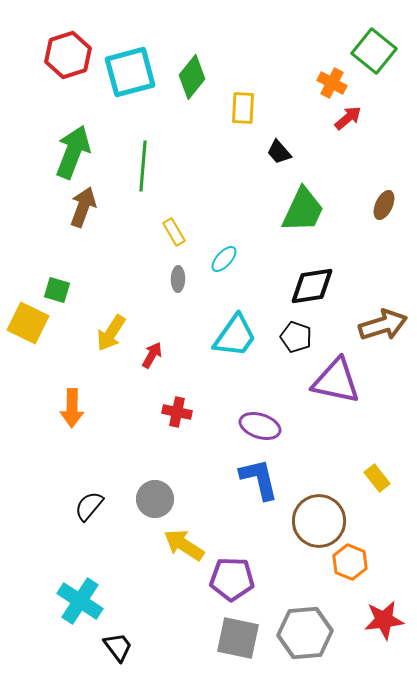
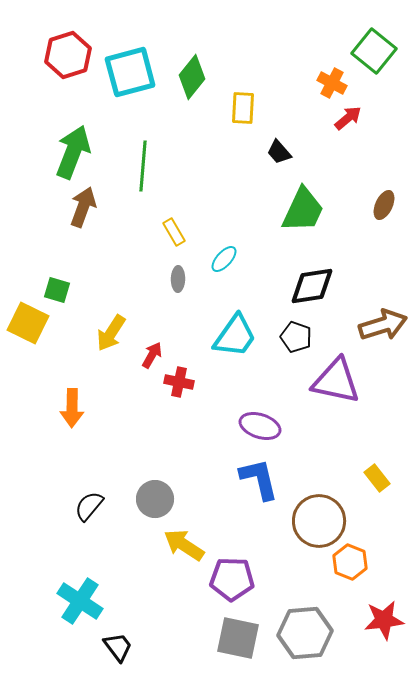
red cross at (177, 412): moved 2 px right, 30 px up
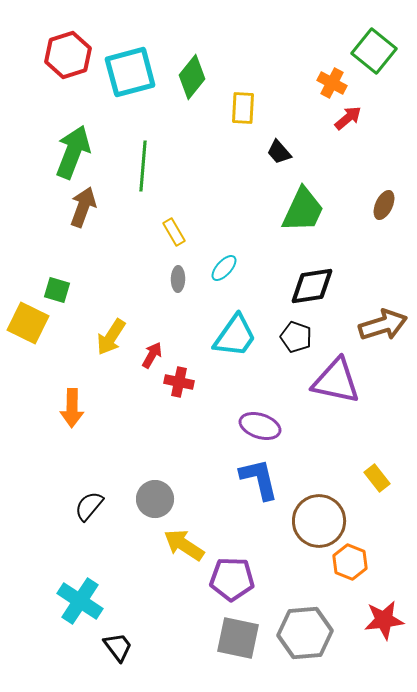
cyan ellipse at (224, 259): moved 9 px down
yellow arrow at (111, 333): moved 4 px down
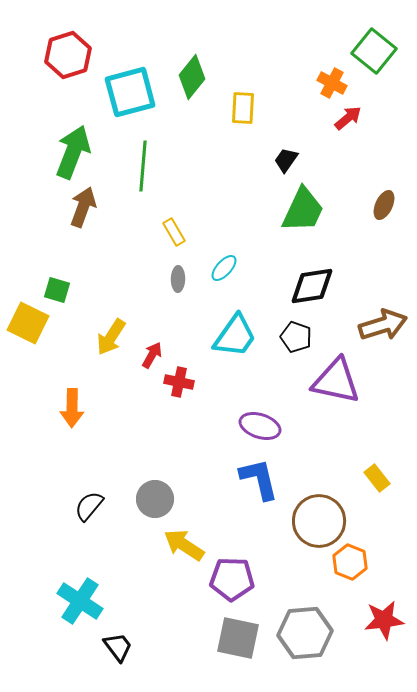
cyan square at (130, 72): moved 20 px down
black trapezoid at (279, 152): moved 7 px right, 8 px down; rotated 76 degrees clockwise
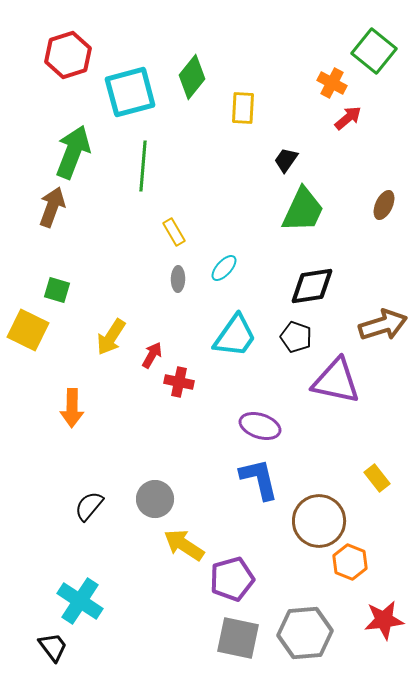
brown arrow at (83, 207): moved 31 px left
yellow square at (28, 323): moved 7 px down
purple pentagon at (232, 579): rotated 18 degrees counterclockwise
black trapezoid at (118, 647): moved 65 px left
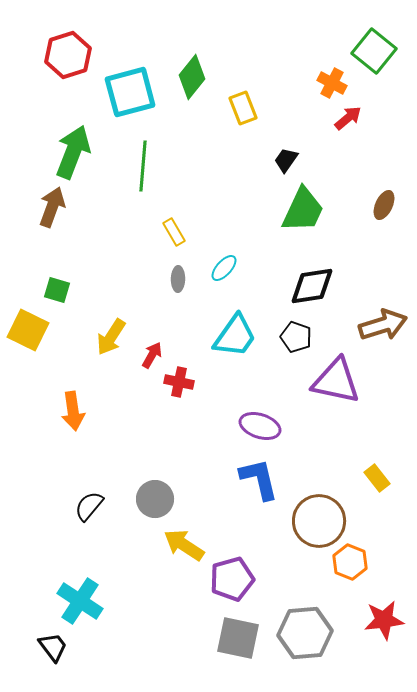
yellow rectangle at (243, 108): rotated 24 degrees counterclockwise
orange arrow at (72, 408): moved 1 px right, 3 px down; rotated 9 degrees counterclockwise
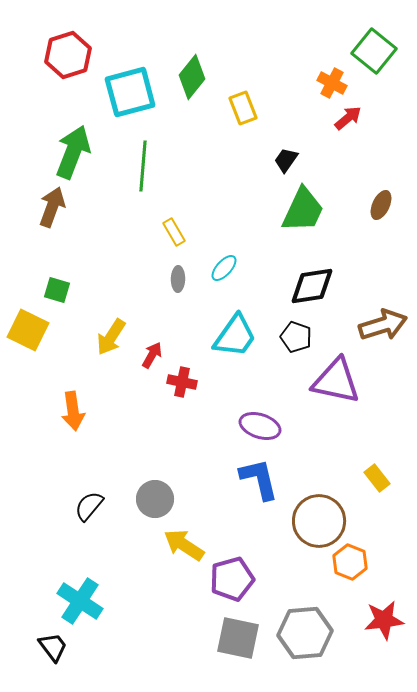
brown ellipse at (384, 205): moved 3 px left
red cross at (179, 382): moved 3 px right
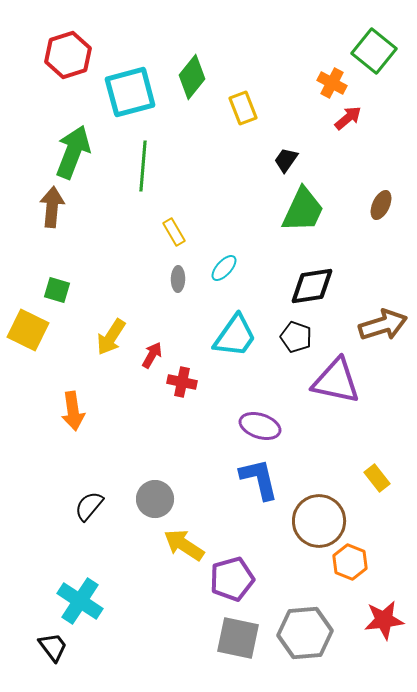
brown arrow at (52, 207): rotated 15 degrees counterclockwise
